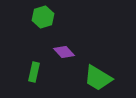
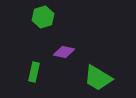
purple diamond: rotated 35 degrees counterclockwise
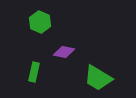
green hexagon: moved 3 px left, 5 px down; rotated 20 degrees counterclockwise
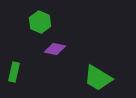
purple diamond: moved 9 px left, 3 px up
green rectangle: moved 20 px left
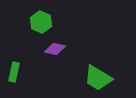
green hexagon: moved 1 px right
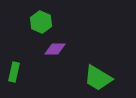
purple diamond: rotated 10 degrees counterclockwise
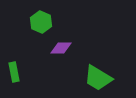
purple diamond: moved 6 px right, 1 px up
green rectangle: rotated 24 degrees counterclockwise
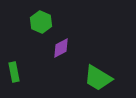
purple diamond: rotated 30 degrees counterclockwise
